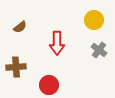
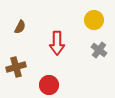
brown semicircle: rotated 24 degrees counterclockwise
brown cross: rotated 12 degrees counterclockwise
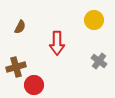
gray cross: moved 11 px down
red circle: moved 15 px left
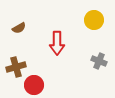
brown semicircle: moved 1 px left, 1 px down; rotated 32 degrees clockwise
gray cross: rotated 14 degrees counterclockwise
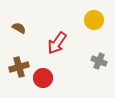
brown semicircle: rotated 120 degrees counterclockwise
red arrow: rotated 35 degrees clockwise
brown cross: moved 3 px right
red circle: moved 9 px right, 7 px up
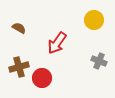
red circle: moved 1 px left
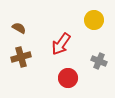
red arrow: moved 4 px right, 1 px down
brown cross: moved 2 px right, 10 px up
red circle: moved 26 px right
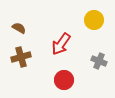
red circle: moved 4 px left, 2 px down
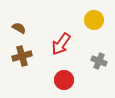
brown cross: moved 1 px right, 1 px up
